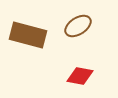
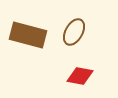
brown ellipse: moved 4 px left, 6 px down; rotated 28 degrees counterclockwise
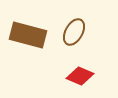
red diamond: rotated 12 degrees clockwise
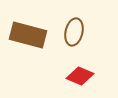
brown ellipse: rotated 16 degrees counterclockwise
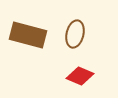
brown ellipse: moved 1 px right, 2 px down
